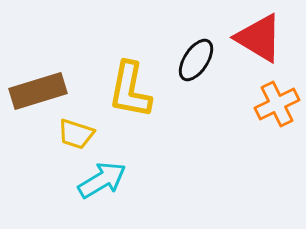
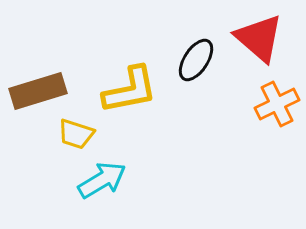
red triangle: rotated 10 degrees clockwise
yellow L-shape: rotated 112 degrees counterclockwise
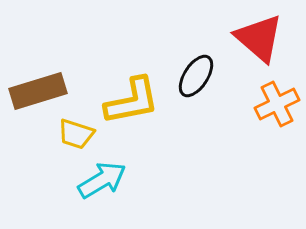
black ellipse: moved 16 px down
yellow L-shape: moved 2 px right, 11 px down
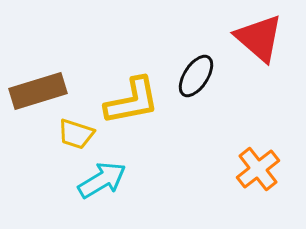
orange cross: moved 19 px left, 65 px down; rotated 12 degrees counterclockwise
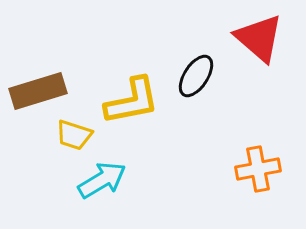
yellow trapezoid: moved 2 px left, 1 px down
orange cross: rotated 27 degrees clockwise
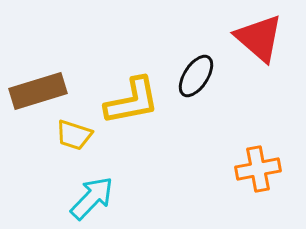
cyan arrow: moved 10 px left, 18 px down; rotated 15 degrees counterclockwise
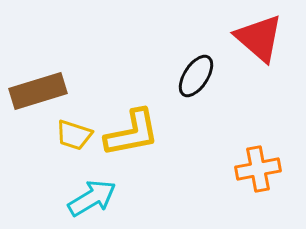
yellow L-shape: moved 32 px down
cyan arrow: rotated 15 degrees clockwise
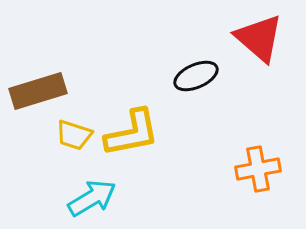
black ellipse: rotated 33 degrees clockwise
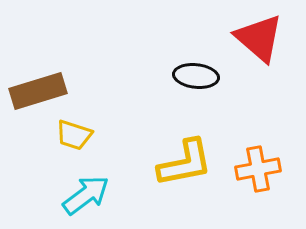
black ellipse: rotated 30 degrees clockwise
yellow L-shape: moved 53 px right, 30 px down
cyan arrow: moved 6 px left, 3 px up; rotated 6 degrees counterclockwise
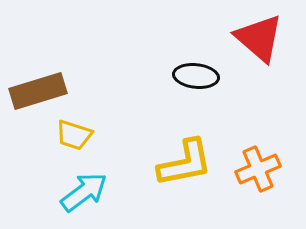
orange cross: rotated 12 degrees counterclockwise
cyan arrow: moved 2 px left, 3 px up
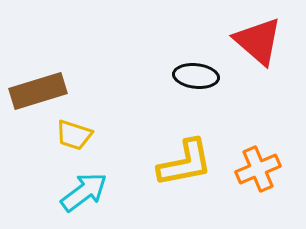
red triangle: moved 1 px left, 3 px down
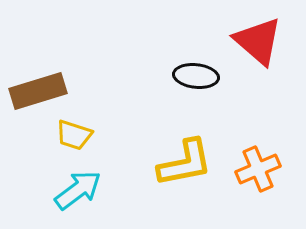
cyan arrow: moved 6 px left, 2 px up
